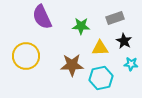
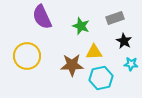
green star: rotated 18 degrees clockwise
yellow triangle: moved 6 px left, 4 px down
yellow circle: moved 1 px right
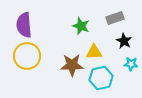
purple semicircle: moved 18 px left, 8 px down; rotated 20 degrees clockwise
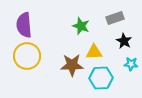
cyan hexagon: rotated 10 degrees clockwise
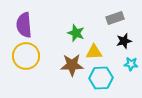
green star: moved 5 px left, 7 px down
black star: rotated 28 degrees clockwise
yellow circle: moved 1 px left
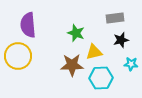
gray rectangle: rotated 12 degrees clockwise
purple semicircle: moved 4 px right
black star: moved 3 px left, 1 px up
yellow triangle: rotated 12 degrees counterclockwise
yellow circle: moved 8 px left
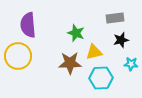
brown star: moved 2 px left, 2 px up
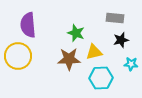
gray rectangle: rotated 12 degrees clockwise
brown star: moved 1 px left, 4 px up
